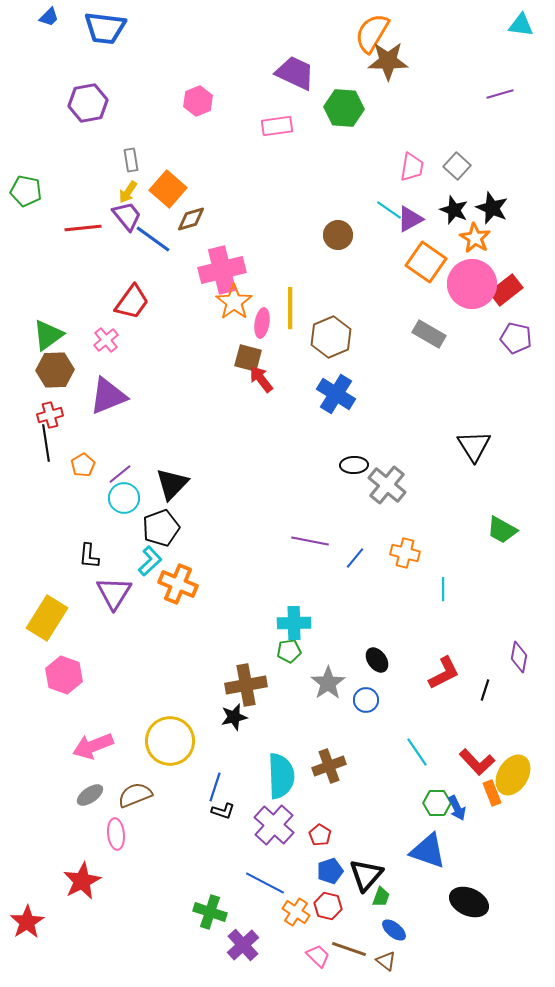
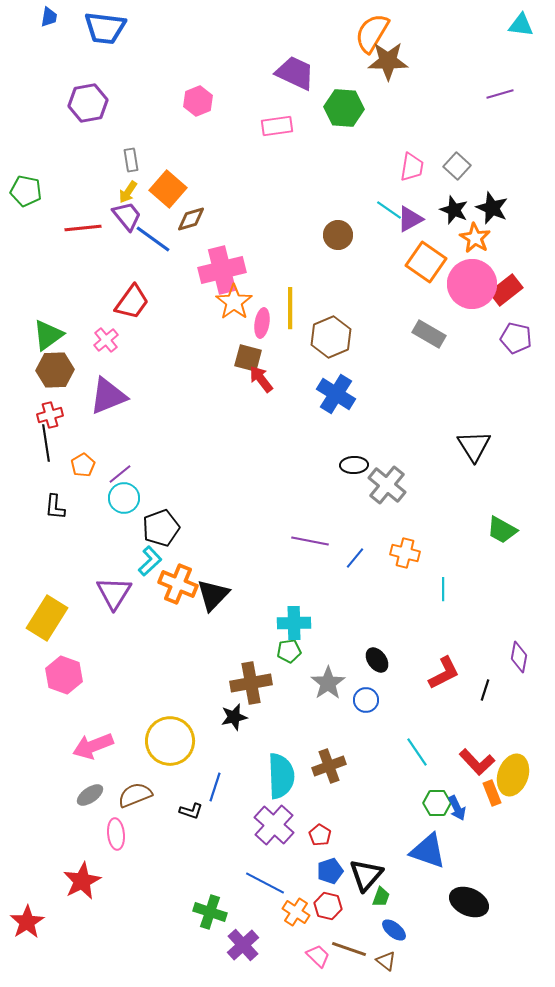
blue trapezoid at (49, 17): rotated 35 degrees counterclockwise
black triangle at (172, 484): moved 41 px right, 111 px down
black L-shape at (89, 556): moved 34 px left, 49 px up
brown cross at (246, 685): moved 5 px right, 2 px up
yellow ellipse at (513, 775): rotated 12 degrees counterclockwise
black L-shape at (223, 811): moved 32 px left
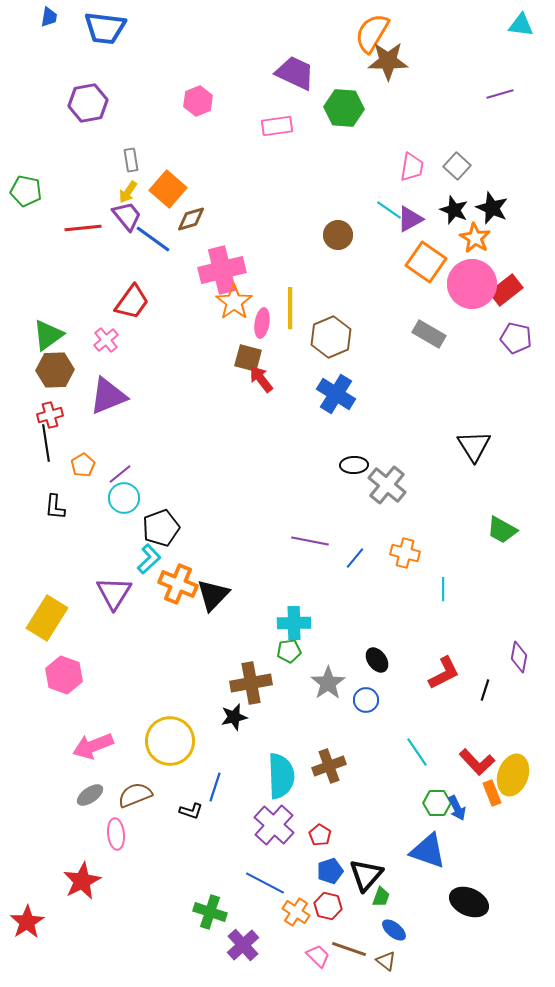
cyan L-shape at (150, 561): moved 1 px left, 2 px up
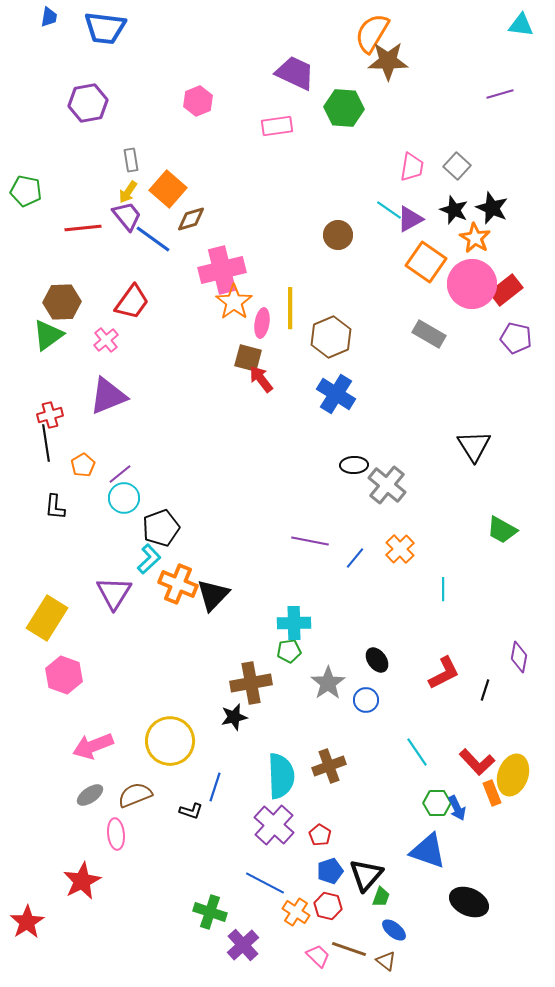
brown hexagon at (55, 370): moved 7 px right, 68 px up
orange cross at (405, 553): moved 5 px left, 4 px up; rotated 32 degrees clockwise
